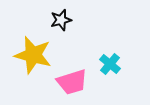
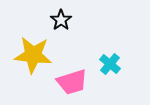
black star: rotated 20 degrees counterclockwise
yellow star: rotated 9 degrees counterclockwise
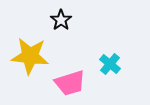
yellow star: moved 3 px left, 1 px down
pink trapezoid: moved 2 px left, 1 px down
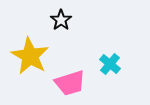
yellow star: rotated 24 degrees clockwise
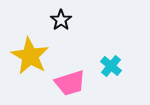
cyan cross: moved 1 px right, 2 px down
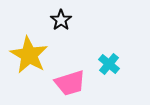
yellow star: moved 1 px left, 1 px up
cyan cross: moved 2 px left, 2 px up
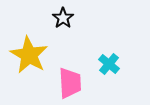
black star: moved 2 px right, 2 px up
pink trapezoid: rotated 76 degrees counterclockwise
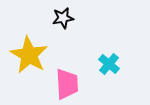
black star: rotated 25 degrees clockwise
pink trapezoid: moved 3 px left, 1 px down
